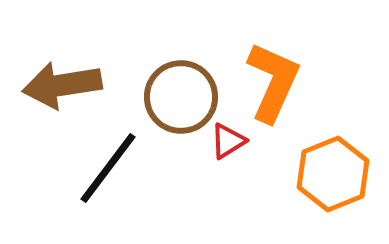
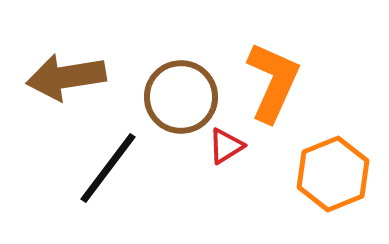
brown arrow: moved 4 px right, 8 px up
red triangle: moved 2 px left, 5 px down
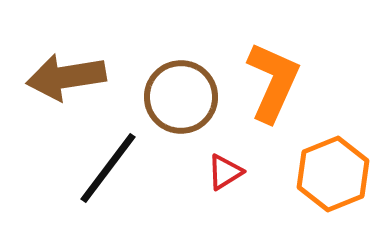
red triangle: moved 1 px left, 26 px down
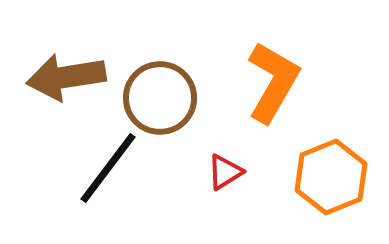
orange L-shape: rotated 6 degrees clockwise
brown circle: moved 21 px left, 1 px down
orange hexagon: moved 2 px left, 3 px down
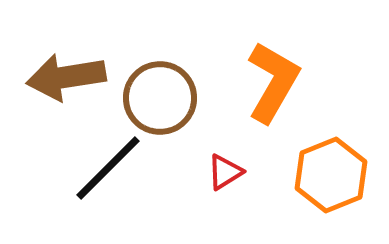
black line: rotated 8 degrees clockwise
orange hexagon: moved 2 px up
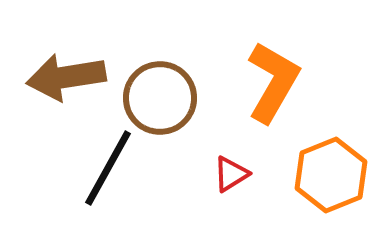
black line: rotated 16 degrees counterclockwise
red triangle: moved 6 px right, 2 px down
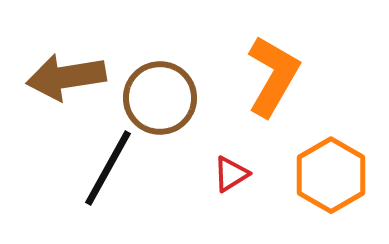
orange L-shape: moved 6 px up
orange hexagon: rotated 8 degrees counterclockwise
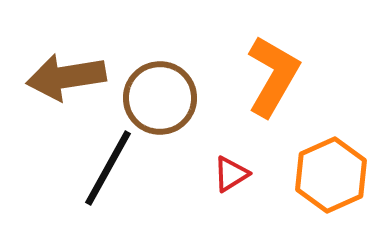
orange hexagon: rotated 6 degrees clockwise
